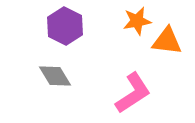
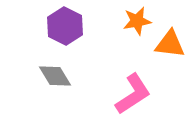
orange triangle: moved 3 px right, 3 px down
pink L-shape: moved 1 px down
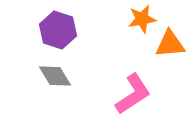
orange star: moved 5 px right, 2 px up
purple hexagon: moved 7 px left, 4 px down; rotated 9 degrees counterclockwise
orange triangle: rotated 12 degrees counterclockwise
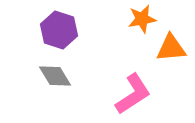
purple hexagon: moved 1 px right
orange triangle: moved 1 px right, 4 px down
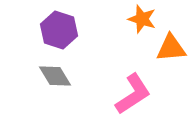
orange star: rotated 28 degrees clockwise
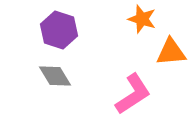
orange triangle: moved 4 px down
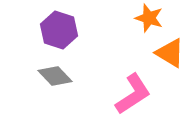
orange star: moved 7 px right, 1 px up
orange triangle: moved 1 px left, 1 px down; rotated 36 degrees clockwise
gray diamond: rotated 12 degrees counterclockwise
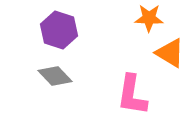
orange star: rotated 16 degrees counterclockwise
pink L-shape: moved 1 px left, 1 px down; rotated 132 degrees clockwise
